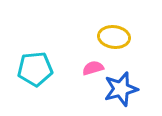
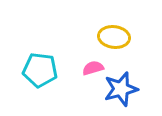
cyan pentagon: moved 5 px right, 1 px down; rotated 12 degrees clockwise
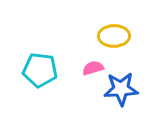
yellow ellipse: moved 1 px up; rotated 8 degrees counterclockwise
blue star: rotated 12 degrees clockwise
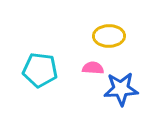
yellow ellipse: moved 5 px left
pink semicircle: rotated 20 degrees clockwise
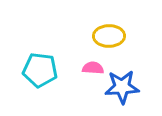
blue star: moved 1 px right, 2 px up
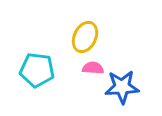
yellow ellipse: moved 24 px left, 1 px down; rotated 64 degrees counterclockwise
cyan pentagon: moved 3 px left
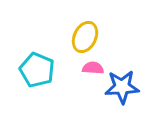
cyan pentagon: rotated 16 degrees clockwise
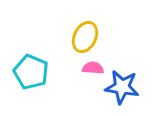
cyan pentagon: moved 6 px left, 2 px down
blue star: rotated 12 degrees clockwise
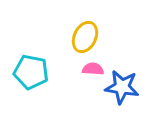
pink semicircle: moved 1 px down
cyan pentagon: rotated 12 degrees counterclockwise
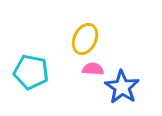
yellow ellipse: moved 2 px down
blue star: rotated 24 degrees clockwise
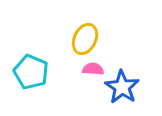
cyan pentagon: rotated 12 degrees clockwise
